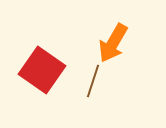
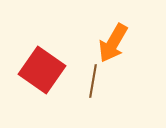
brown line: rotated 8 degrees counterclockwise
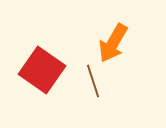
brown line: rotated 28 degrees counterclockwise
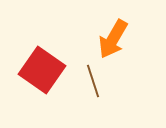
orange arrow: moved 4 px up
